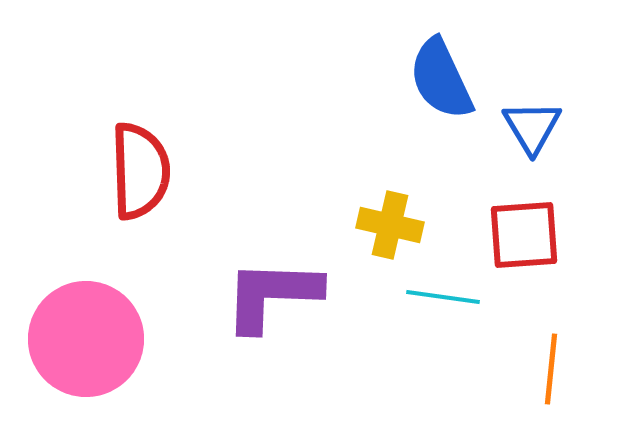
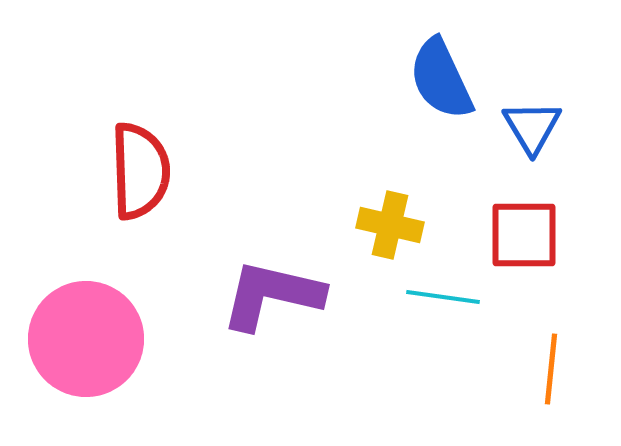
red square: rotated 4 degrees clockwise
purple L-shape: rotated 11 degrees clockwise
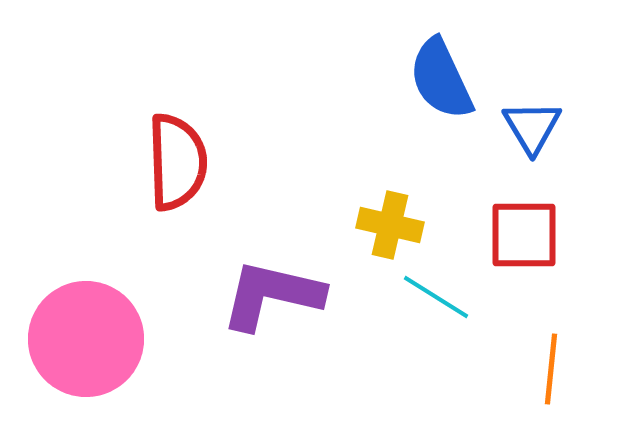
red semicircle: moved 37 px right, 9 px up
cyan line: moved 7 px left; rotated 24 degrees clockwise
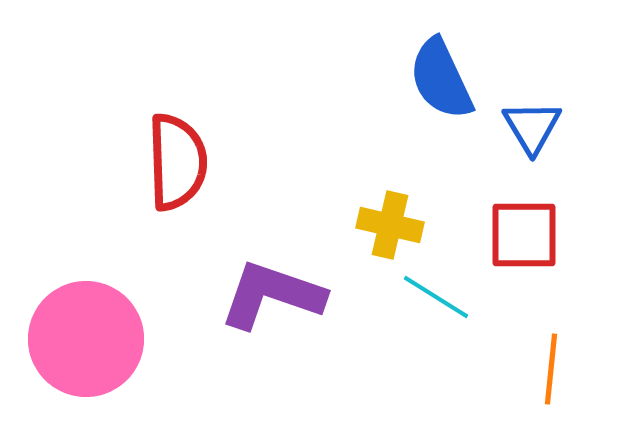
purple L-shape: rotated 6 degrees clockwise
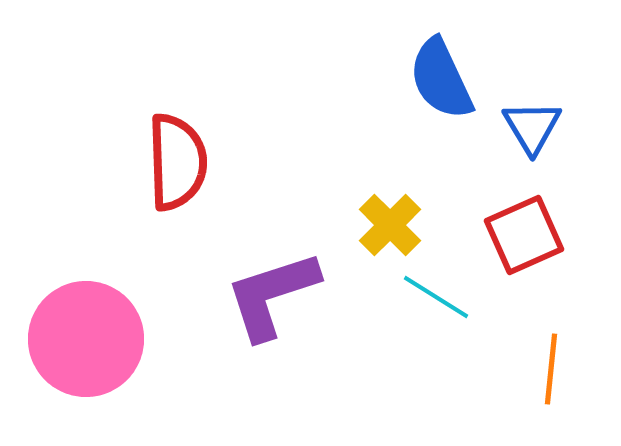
yellow cross: rotated 32 degrees clockwise
red square: rotated 24 degrees counterclockwise
purple L-shape: rotated 37 degrees counterclockwise
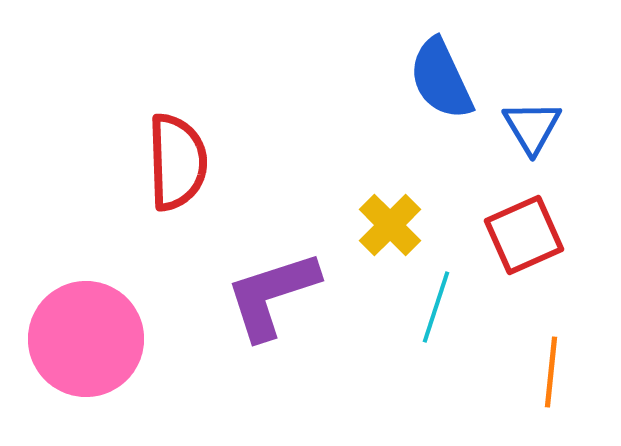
cyan line: moved 10 px down; rotated 76 degrees clockwise
orange line: moved 3 px down
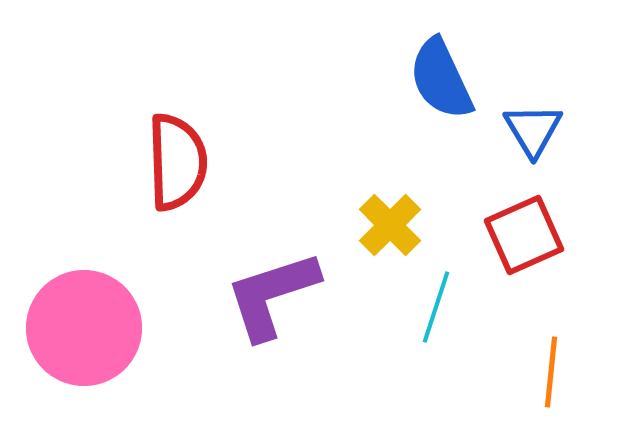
blue triangle: moved 1 px right, 3 px down
pink circle: moved 2 px left, 11 px up
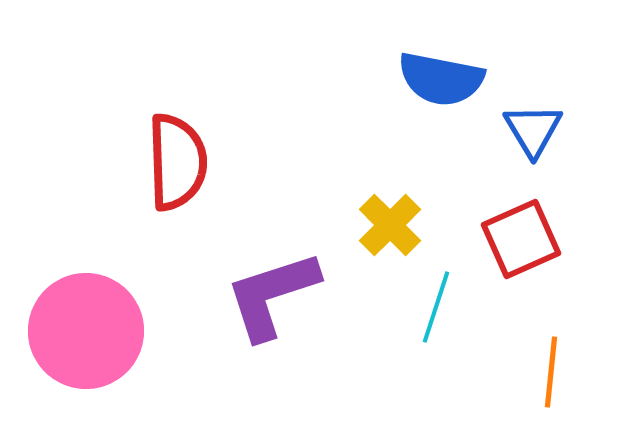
blue semicircle: rotated 54 degrees counterclockwise
red square: moved 3 px left, 4 px down
pink circle: moved 2 px right, 3 px down
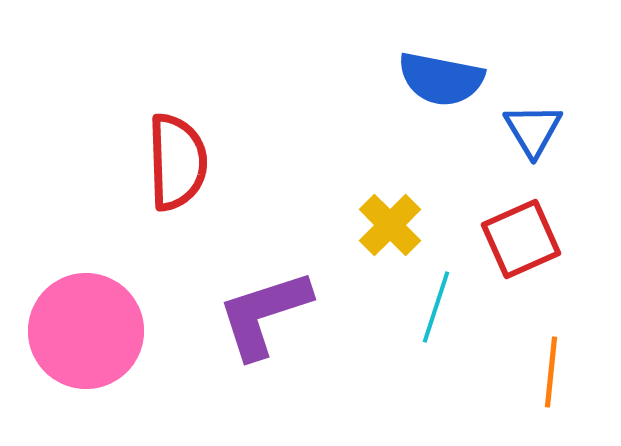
purple L-shape: moved 8 px left, 19 px down
